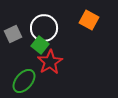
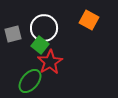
gray square: rotated 12 degrees clockwise
green ellipse: moved 6 px right
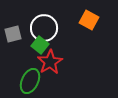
green ellipse: rotated 15 degrees counterclockwise
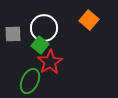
orange square: rotated 12 degrees clockwise
gray square: rotated 12 degrees clockwise
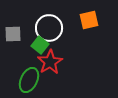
orange square: rotated 36 degrees clockwise
white circle: moved 5 px right
green ellipse: moved 1 px left, 1 px up
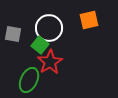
gray square: rotated 12 degrees clockwise
